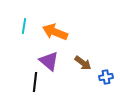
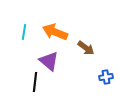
cyan line: moved 6 px down
brown arrow: moved 3 px right, 15 px up
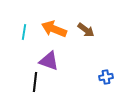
orange arrow: moved 1 px left, 3 px up
brown arrow: moved 18 px up
purple triangle: rotated 20 degrees counterclockwise
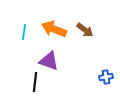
brown arrow: moved 1 px left
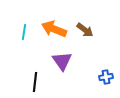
purple triangle: moved 13 px right; rotated 35 degrees clockwise
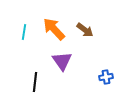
orange arrow: rotated 25 degrees clockwise
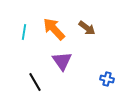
brown arrow: moved 2 px right, 2 px up
blue cross: moved 1 px right, 2 px down; rotated 24 degrees clockwise
black line: rotated 36 degrees counterclockwise
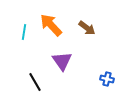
orange arrow: moved 3 px left, 4 px up
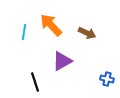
brown arrow: moved 5 px down; rotated 12 degrees counterclockwise
purple triangle: rotated 35 degrees clockwise
black line: rotated 12 degrees clockwise
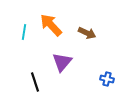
purple triangle: moved 1 px down; rotated 20 degrees counterclockwise
